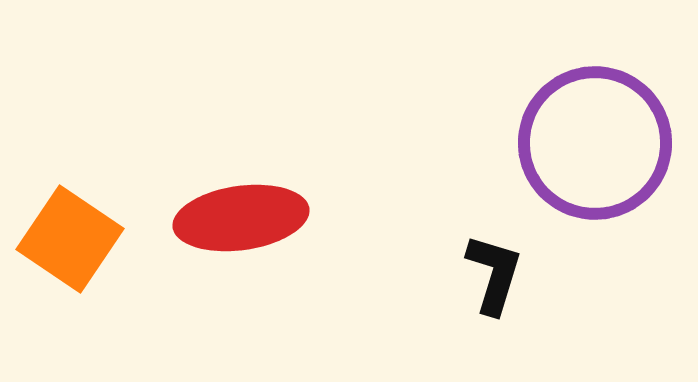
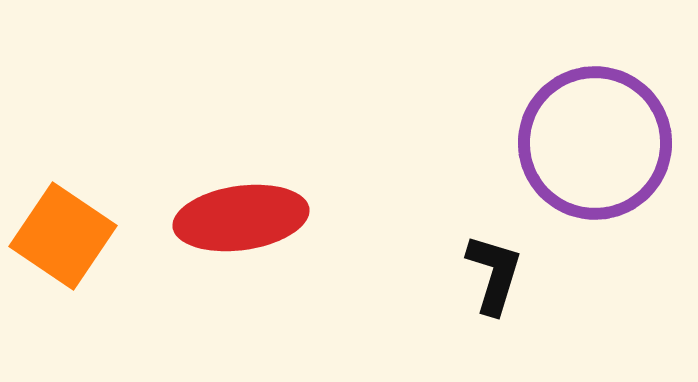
orange square: moved 7 px left, 3 px up
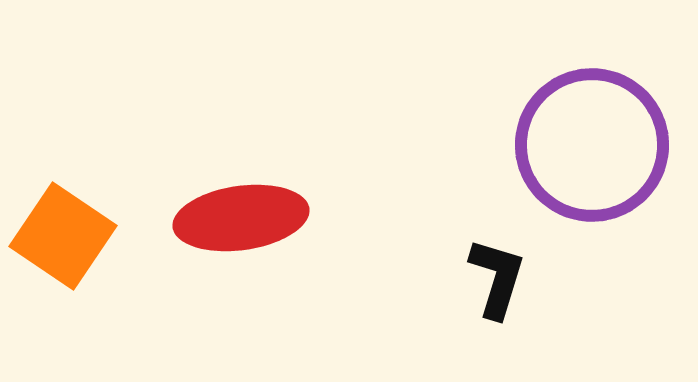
purple circle: moved 3 px left, 2 px down
black L-shape: moved 3 px right, 4 px down
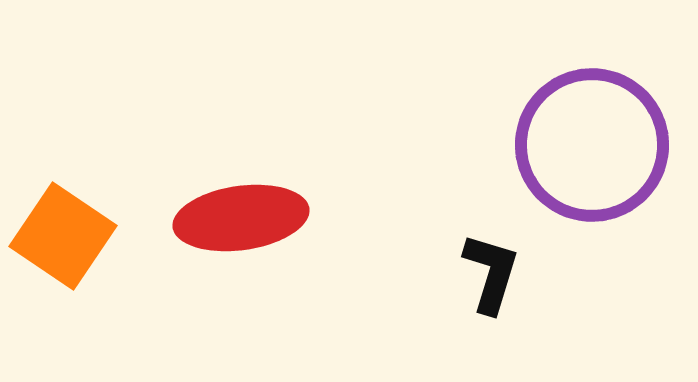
black L-shape: moved 6 px left, 5 px up
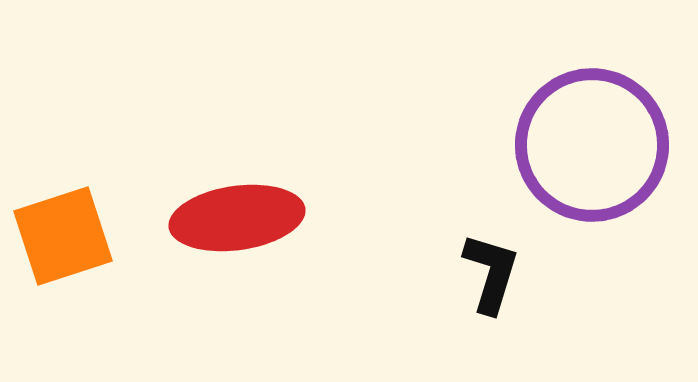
red ellipse: moved 4 px left
orange square: rotated 38 degrees clockwise
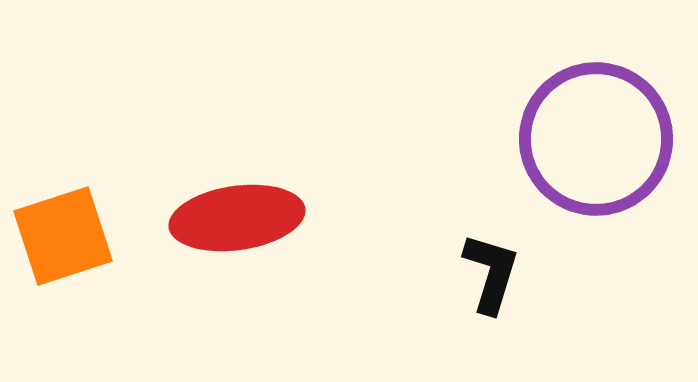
purple circle: moved 4 px right, 6 px up
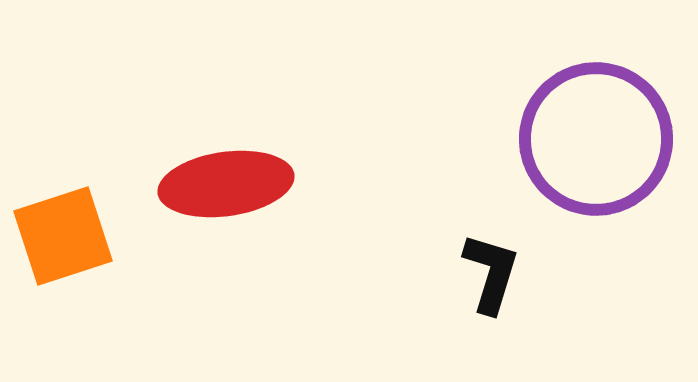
red ellipse: moved 11 px left, 34 px up
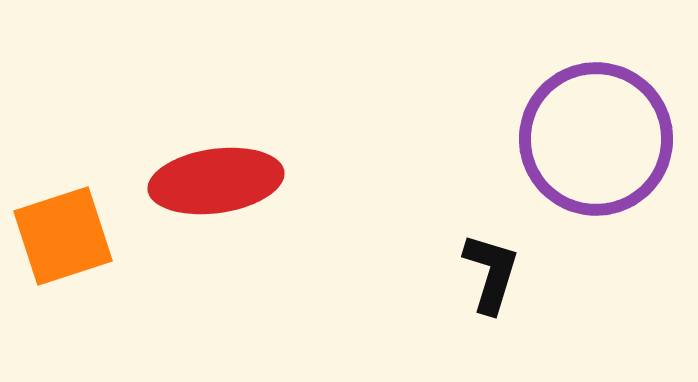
red ellipse: moved 10 px left, 3 px up
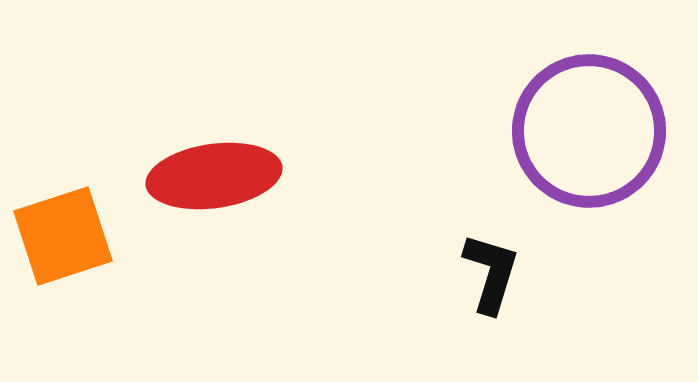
purple circle: moved 7 px left, 8 px up
red ellipse: moved 2 px left, 5 px up
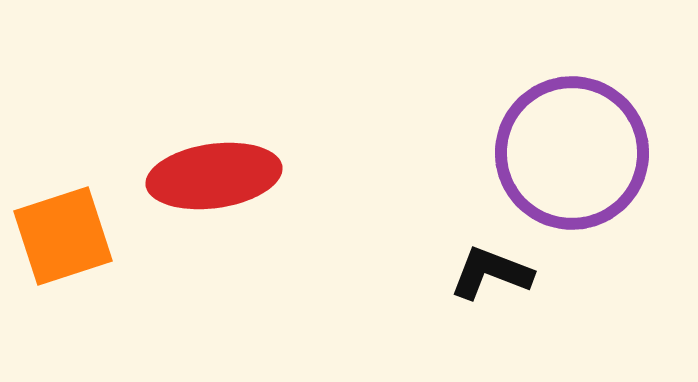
purple circle: moved 17 px left, 22 px down
black L-shape: rotated 86 degrees counterclockwise
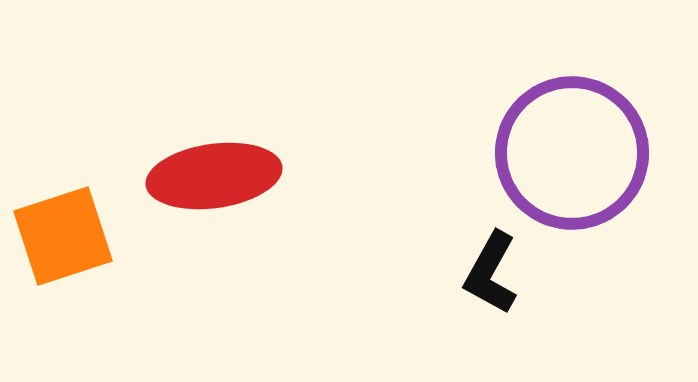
black L-shape: rotated 82 degrees counterclockwise
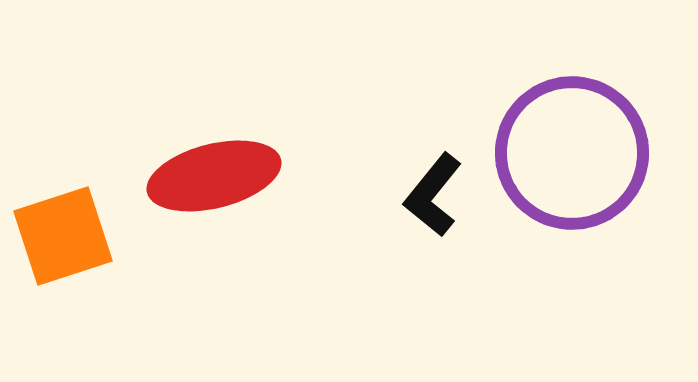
red ellipse: rotated 6 degrees counterclockwise
black L-shape: moved 58 px left, 78 px up; rotated 10 degrees clockwise
